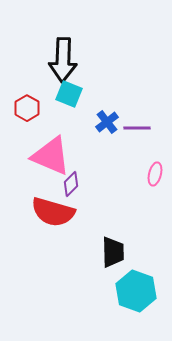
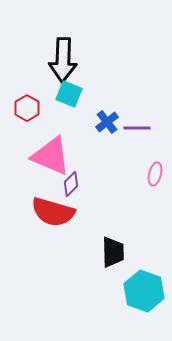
cyan hexagon: moved 8 px right
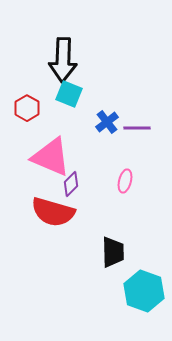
pink triangle: moved 1 px down
pink ellipse: moved 30 px left, 7 px down
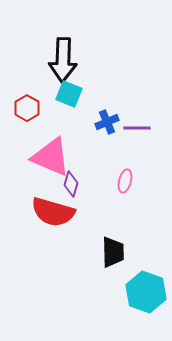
blue cross: rotated 15 degrees clockwise
purple diamond: rotated 30 degrees counterclockwise
cyan hexagon: moved 2 px right, 1 px down
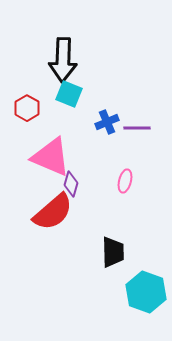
red semicircle: rotated 57 degrees counterclockwise
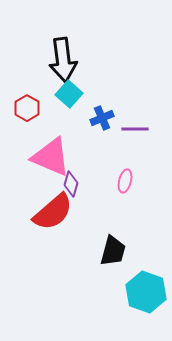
black arrow: rotated 9 degrees counterclockwise
cyan square: rotated 20 degrees clockwise
blue cross: moved 5 px left, 4 px up
purple line: moved 2 px left, 1 px down
black trapezoid: moved 1 px up; rotated 16 degrees clockwise
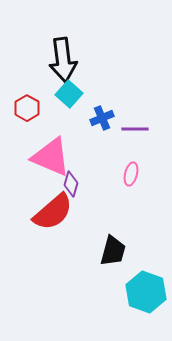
pink ellipse: moved 6 px right, 7 px up
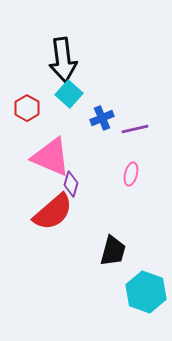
purple line: rotated 12 degrees counterclockwise
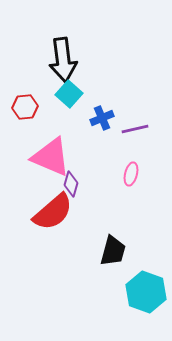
red hexagon: moved 2 px left, 1 px up; rotated 25 degrees clockwise
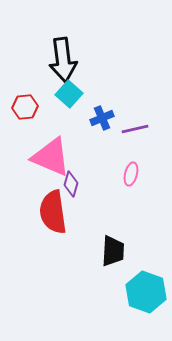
red semicircle: rotated 123 degrees clockwise
black trapezoid: rotated 12 degrees counterclockwise
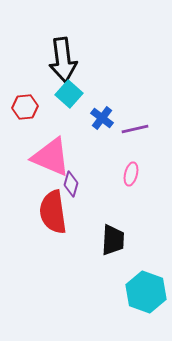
blue cross: rotated 30 degrees counterclockwise
black trapezoid: moved 11 px up
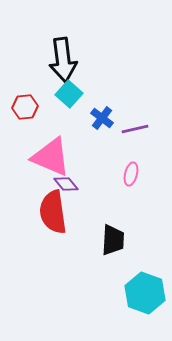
purple diamond: moved 5 px left; rotated 55 degrees counterclockwise
cyan hexagon: moved 1 px left, 1 px down
